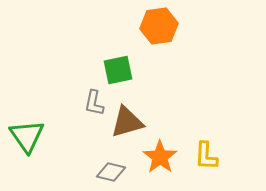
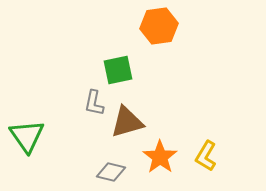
yellow L-shape: rotated 28 degrees clockwise
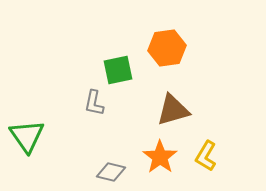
orange hexagon: moved 8 px right, 22 px down
brown triangle: moved 46 px right, 12 px up
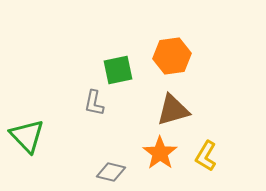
orange hexagon: moved 5 px right, 8 px down
green triangle: rotated 9 degrees counterclockwise
orange star: moved 4 px up
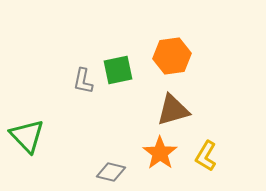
gray L-shape: moved 11 px left, 22 px up
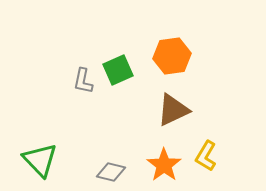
green square: rotated 12 degrees counterclockwise
brown triangle: rotated 9 degrees counterclockwise
green triangle: moved 13 px right, 24 px down
orange star: moved 4 px right, 12 px down
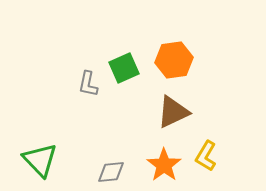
orange hexagon: moved 2 px right, 4 px down
green square: moved 6 px right, 2 px up
gray L-shape: moved 5 px right, 3 px down
brown triangle: moved 2 px down
gray diamond: rotated 20 degrees counterclockwise
